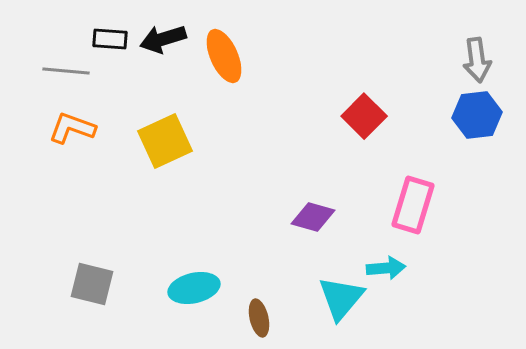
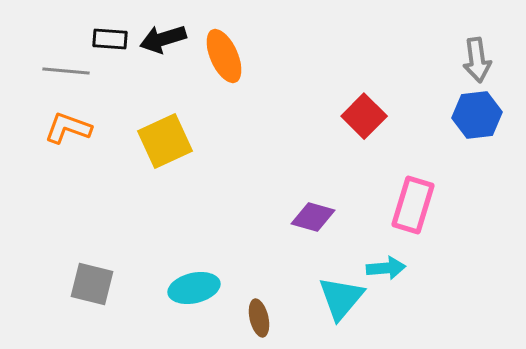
orange L-shape: moved 4 px left
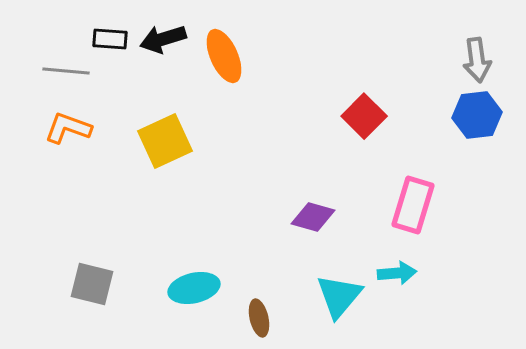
cyan arrow: moved 11 px right, 5 px down
cyan triangle: moved 2 px left, 2 px up
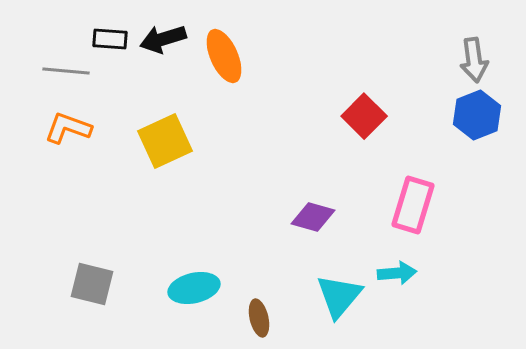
gray arrow: moved 3 px left
blue hexagon: rotated 15 degrees counterclockwise
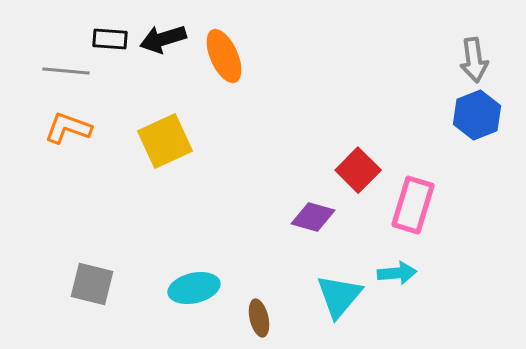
red square: moved 6 px left, 54 px down
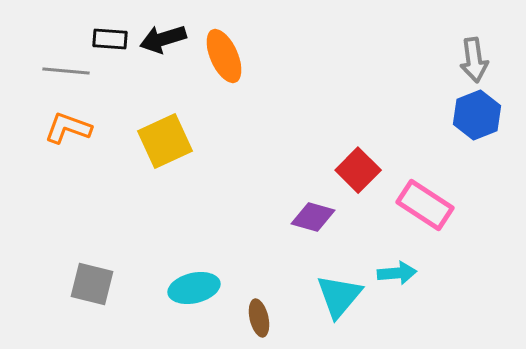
pink rectangle: moved 12 px right; rotated 74 degrees counterclockwise
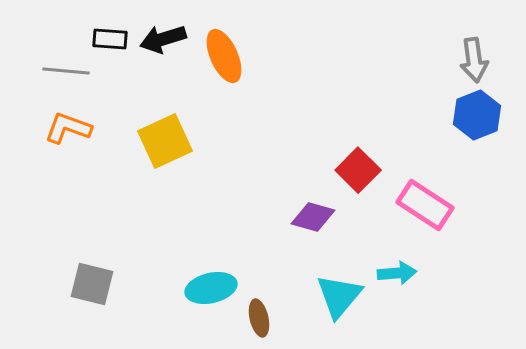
cyan ellipse: moved 17 px right
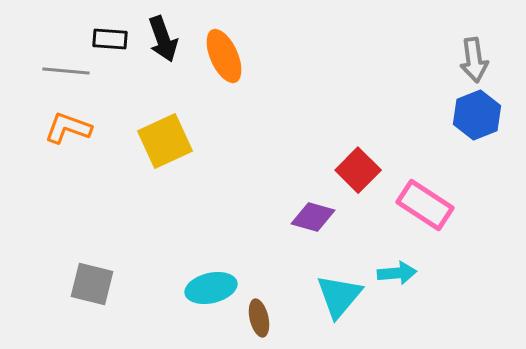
black arrow: rotated 93 degrees counterclockwise
